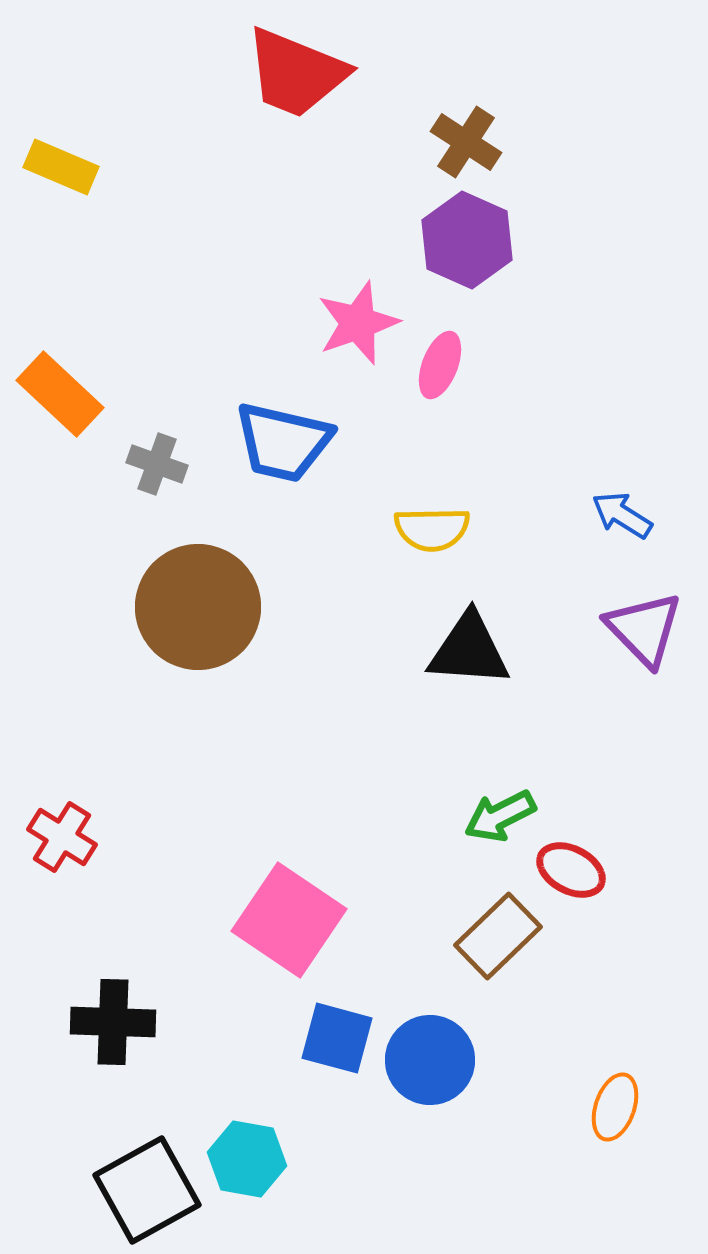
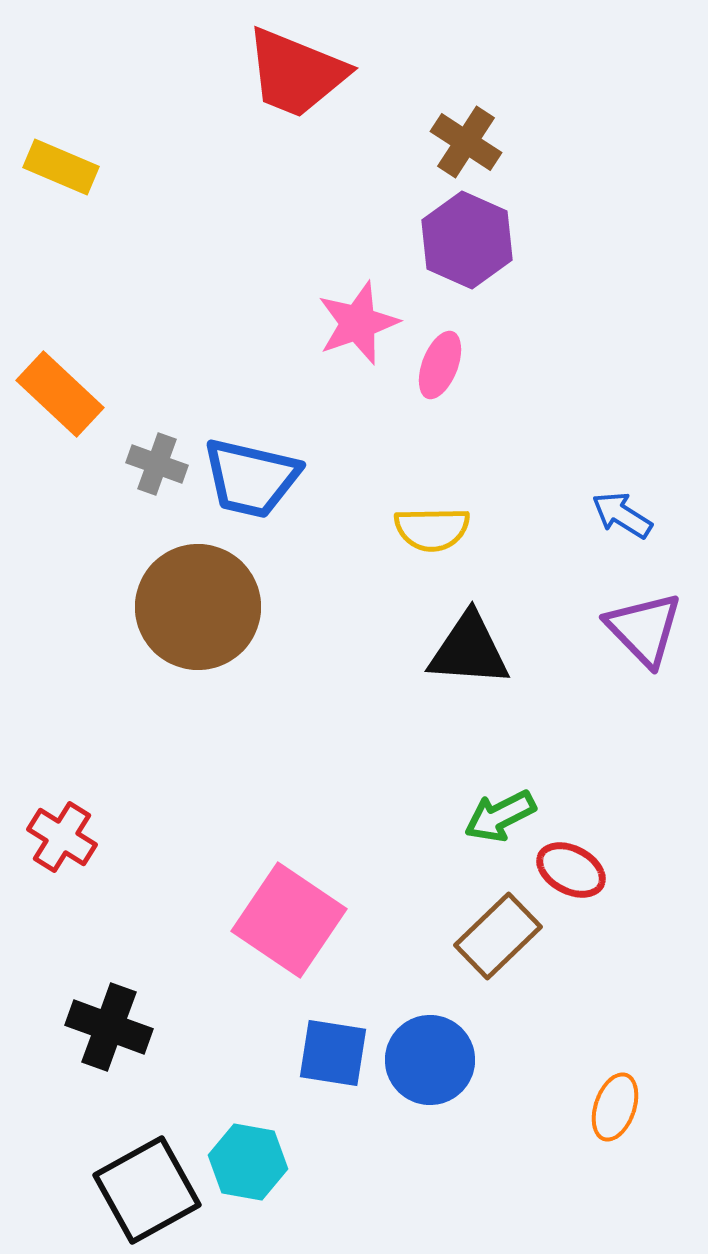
blue trapezoid: moved 32 px left, 36 px down
black cross: moved 4 px left, 5 px down; rotated 18 degrees clockwise
blue square: moved 4 px left, 15 px down; rotated 6 degrees counterclockwise
cyan hexagon: moved 1 px right, 3 px down
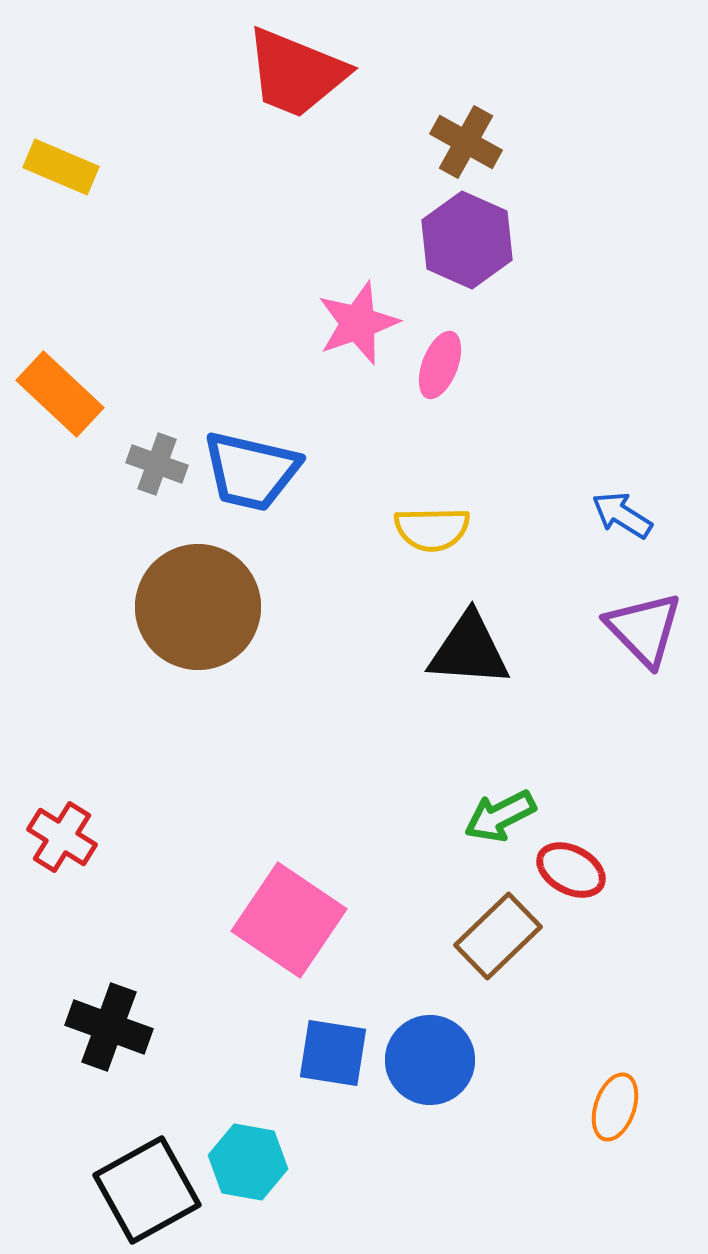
brown cross: rotated 4 degrees counterclockwise
blue trapezoid: moved 7 px up
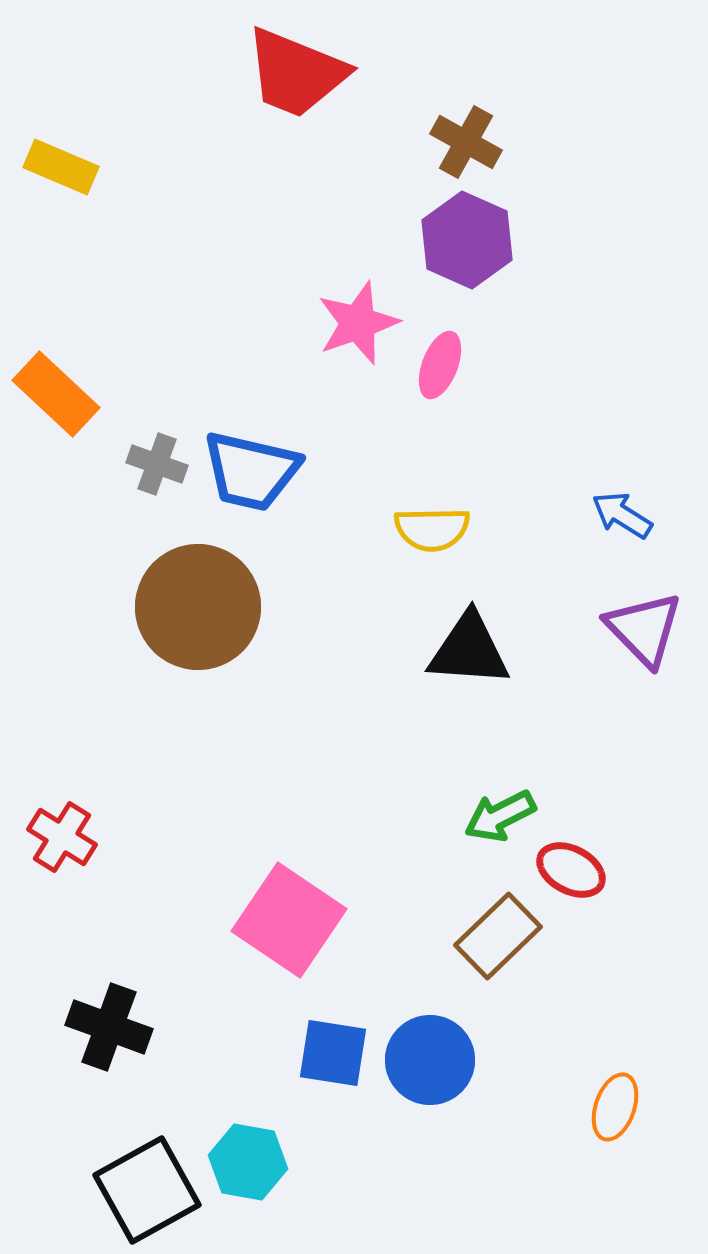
orange rectangle: moved 4 px left
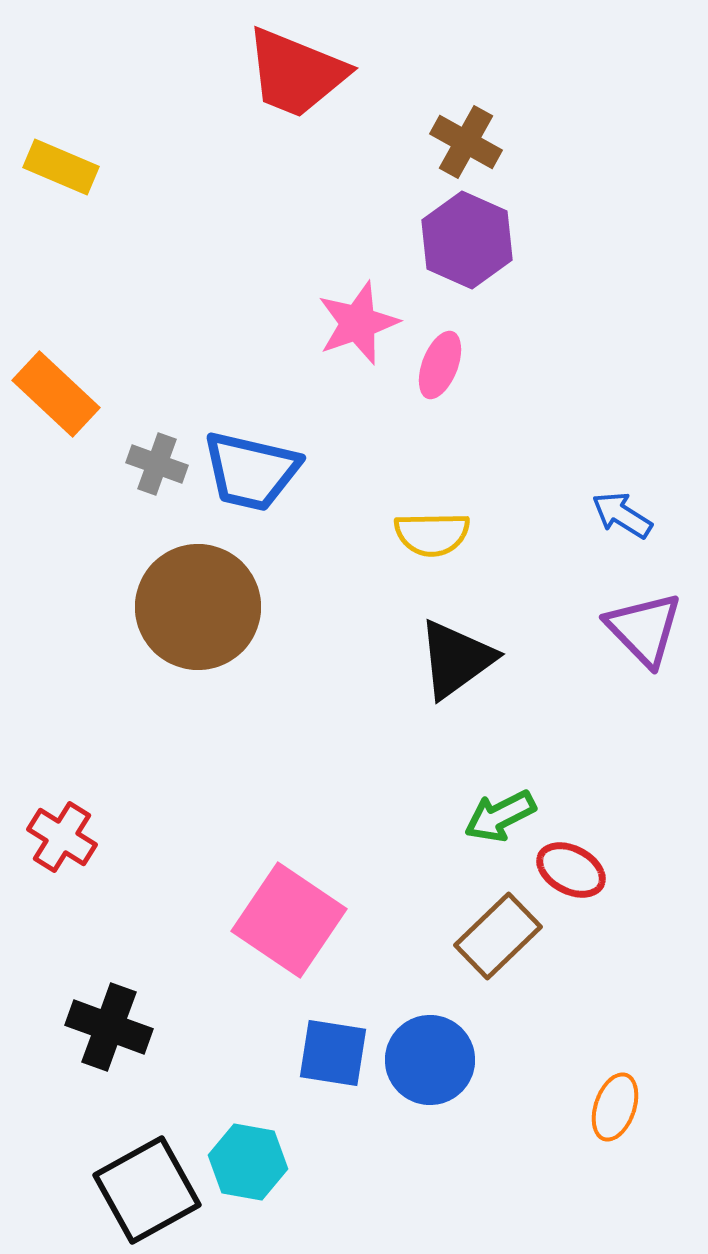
yellow semicircle: moved 5 px down
black triangle: moved 13 px left, 9 px down; rotated 40 degrees counterclockwise
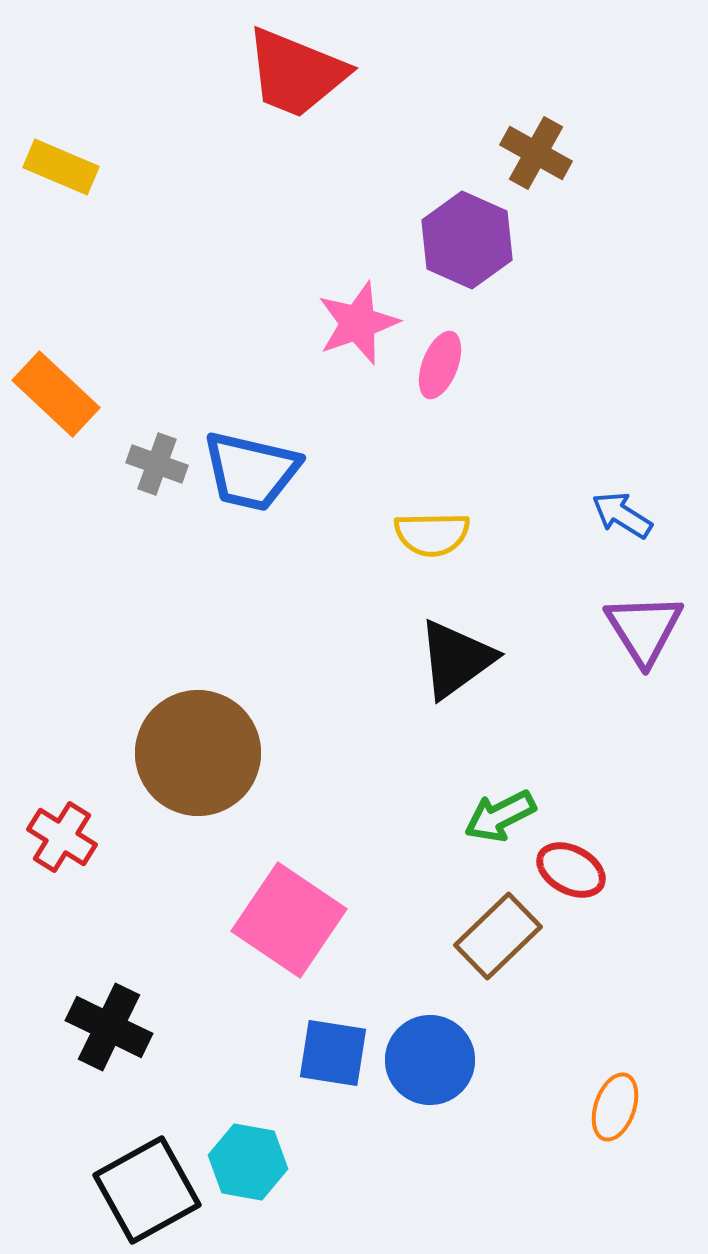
brown cross: moved 70 px right, 11 px down
brown circle: moved 146 px down
purple triangle: rotated 12 degrees clockwise
black cross: rotated 6 degrees clockwise
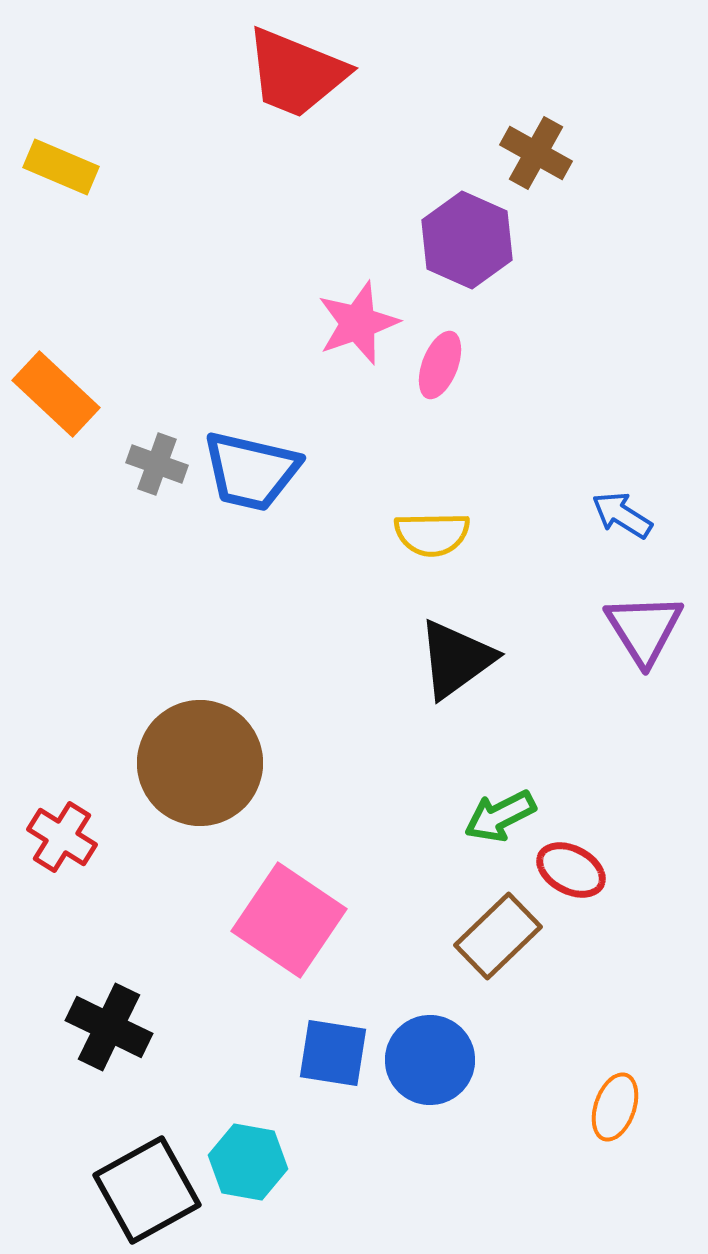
brown circle: moved 2 px right, 10 px down
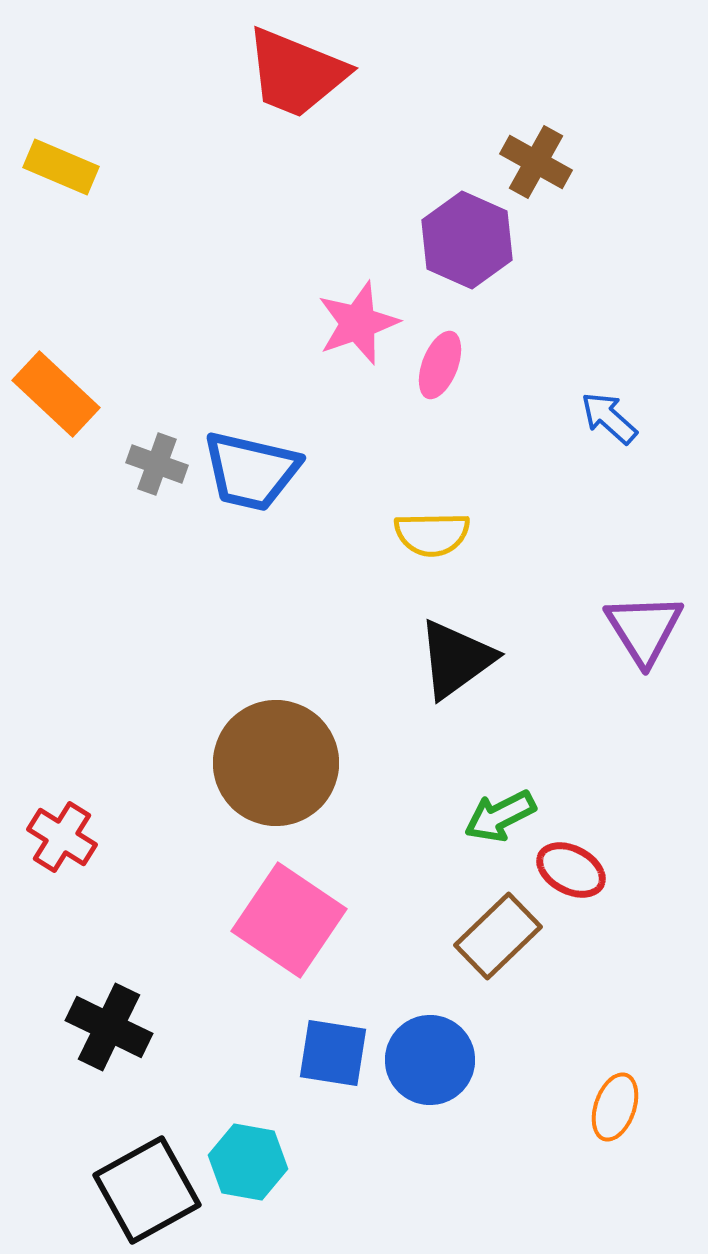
brown cross: moved 9 px down
blue arrow: moved 13 px left, 97 px up; rotated 10 degrees clockwise
brown circle: moved 76 px right
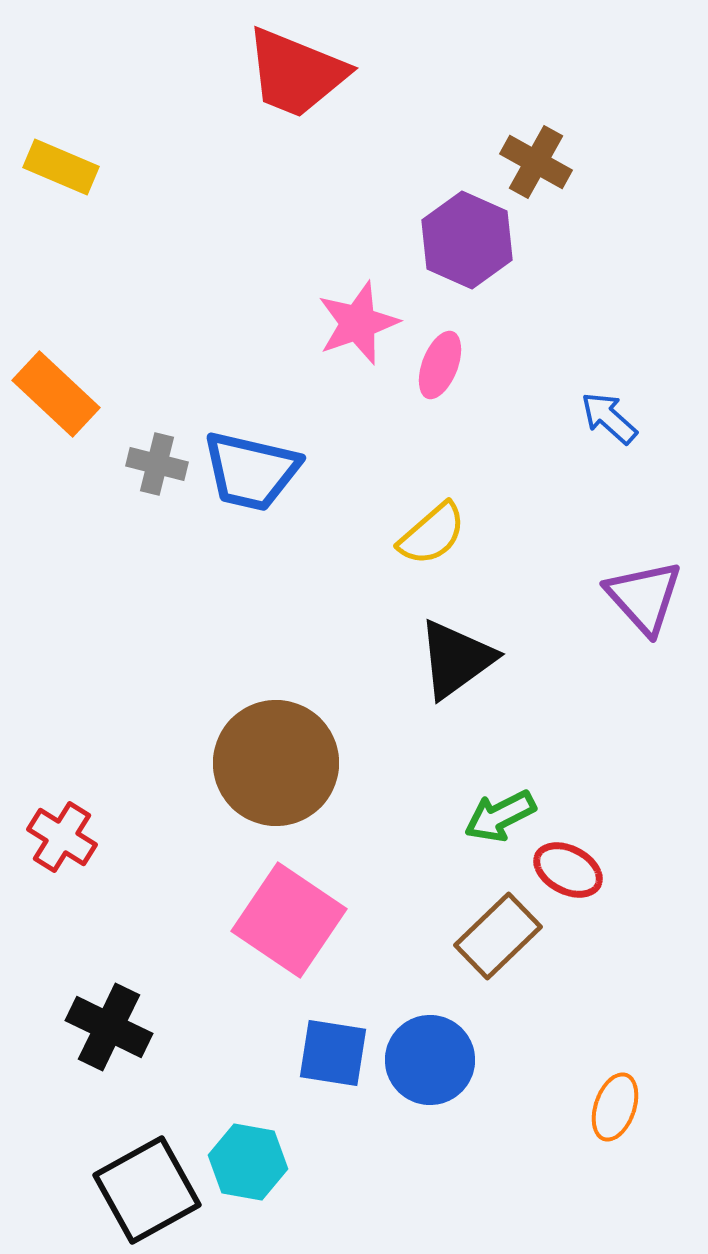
gray cross: rotated 6 degrees counterclockwise
yellow semicircle: rotated 40 degrees counterclockwise
purple triangle: moved 32 px up; rotated 10 degrees counterclockwise
red ellipse: moved 3 px left
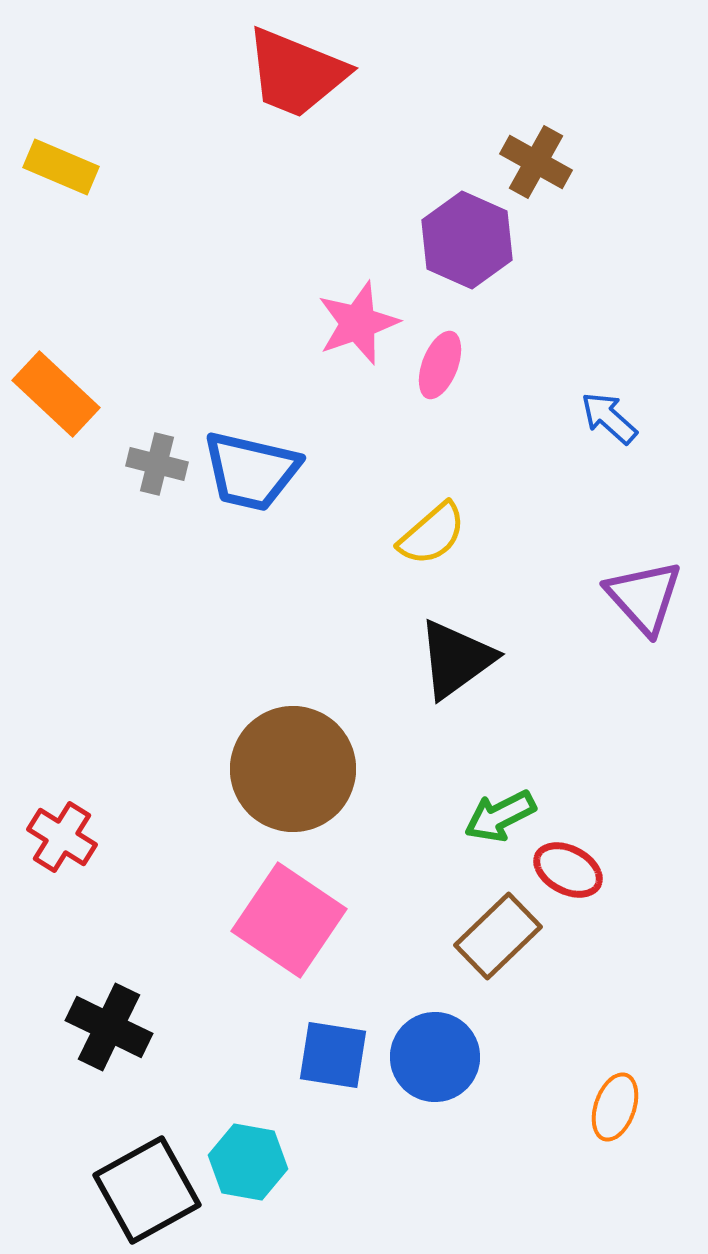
brown circle: moved 17 px right, 6 px down
blue square: moved 2 px down
blue circle: moved 5 px right, 3 px up
